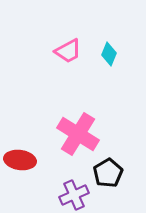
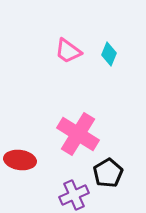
pink trapezoid: rotated 64 degrees clockwise
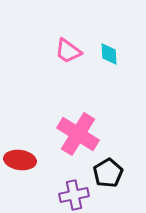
cyan diamond: rotated 25 degrees counterclockwise
purple cross: rotated 12 degrees clockwise
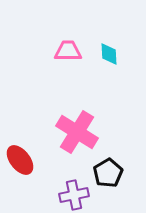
pink trapezoid: rotated 144 degrees clockwise
pink cross: moved 1 px left, 2 px up
red ellipse: rotated 44 degrees clockwise
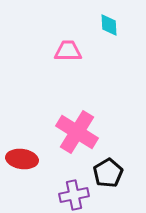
cyan diamond: moved 29 px up
red ellipse: moved 2 px right, 1 px up; rotated 44 degrees counterclockwise
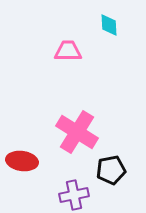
red ellipse: moved 2 px down
black pentagon: moved 3 px right, 3 px up; rotated 20 degrees clockwise
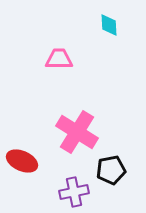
pink trapezoid: moved 9 px left, 8 px down
red ellipse: rotated 16 degrees clockwise
purple cross: moved 3 px up
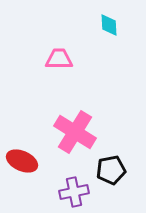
pink cross: moved 2 px left
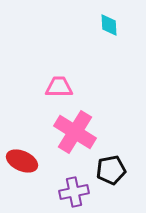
pink trapezoid: moved 28 px down
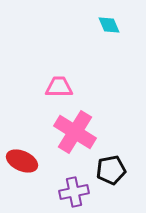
cyan diamond: rotated 20 degrees counterclockwise
